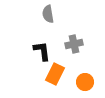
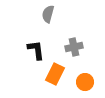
gray semicircle: rotated 24 degrees clockwise
gray cross: moved 3 px down
black L-shape: moved 6 px left, 1 px up
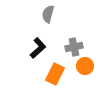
black L-shape: moved 2 px right, 2 px up; rotated 55 degrees clockwise
orange circle: moved 16 px up
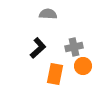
gray semicircle: rotated 78 degrees clockwise
orange circle: moved 2 px left
orange rectangle: rotated 15 degrees counterclockwise
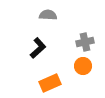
gray semicircle: moved 1 px down
gray cross: moved 11 px right, 5 px up
orange rectangle: moved 5 px left, 9 px down; rotated 55 degrees clockwise
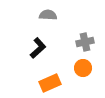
orange circle: moved 2 px down
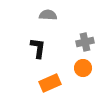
black L-shape: rotated 40 degrees counterclockwise
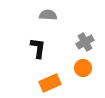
gray cross: rotated 18 degrees counterclockwise
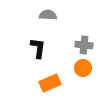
gray cross: moved 1 px left, 3 px down; rotated 36 degrees clockwise
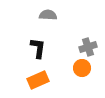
gray cross: moved 4 px right, 2 px down; rotated 24 degrees counterclockwise
orange circle: moved 1 px left
orange rectangle: moved 12 px left, 3 px up
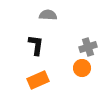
black L-shape: moved 2 px left, 3 px up
